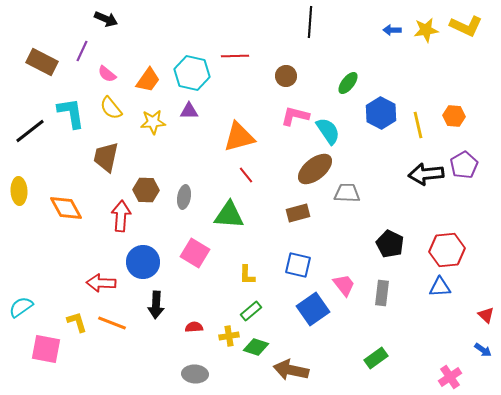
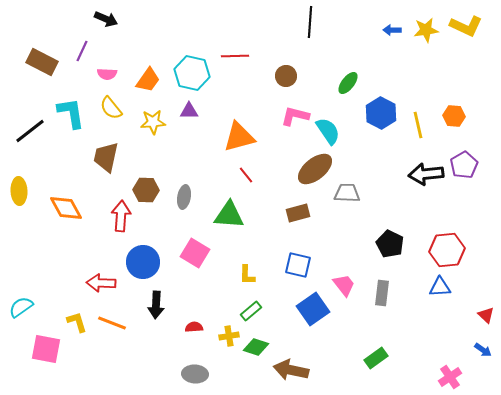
pink semicircle at (107, 74): rotated 36 degrees counterclockwise
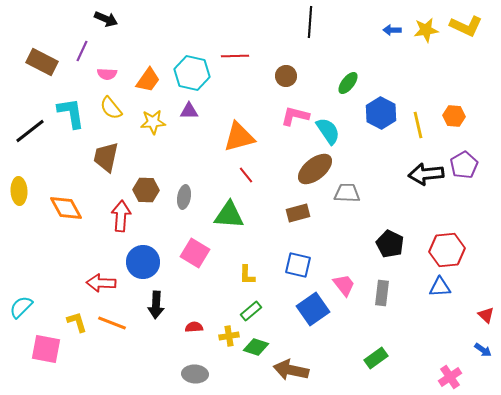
cyan semicircle at (21, 307): rotated 10 degrees counterclockwise
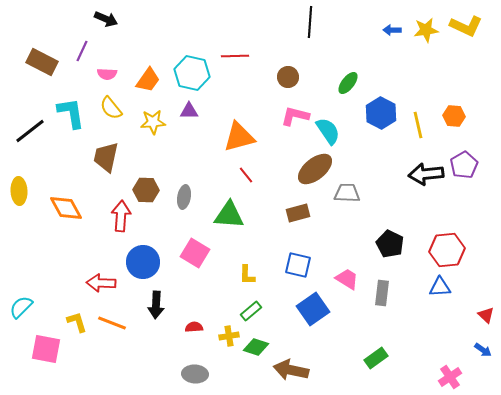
brown circle at (286, 76): moved 2 px right, 1 px down
pink trapezoid at (344, 285): moved 3 px right, 6 px up; rotated 20 degrees counterclockwise
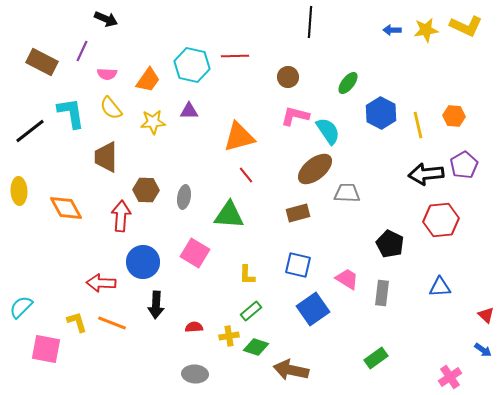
cyan hexagon at (192, 73): moved 8 px up
brown trapezoid at (106, 157): rotated 12 degrees counterclockwise
red hexagon at (447, 250): moved 6 px left, 30 px up
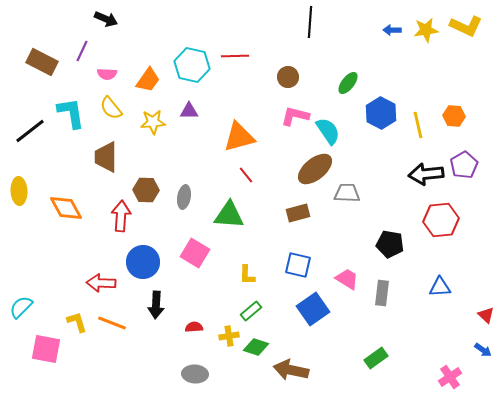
black pentagon at (390, 244): rotated 16 degrees counterclockwise
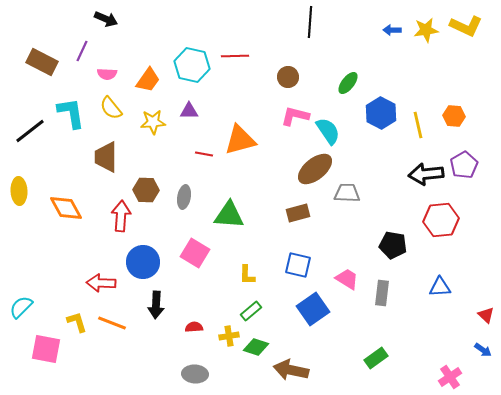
orange triangle at (239, 137): moved 1 px right, 3 px down
red line at (246, 175): moved 42 px left, 21 px up; rotated 42 degrees counterclockwise
black pentagon at (390, 244): moved 3 px right, 1 px down
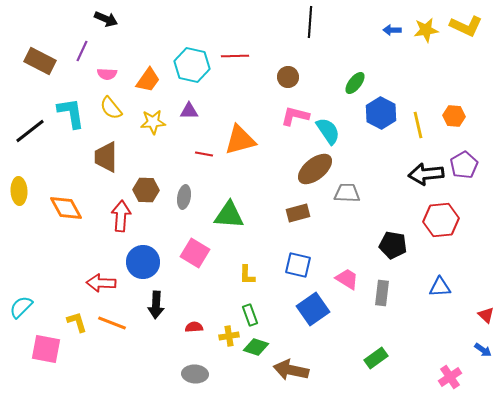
brown rectangle at (42, 62): moved 2 px left, 1 px up
green ellipse at (348, 83): moved 7 px right
green rectangle at (251, 311): moved 1 px left, 4 px down; rotated 70 degrees counterclockwise
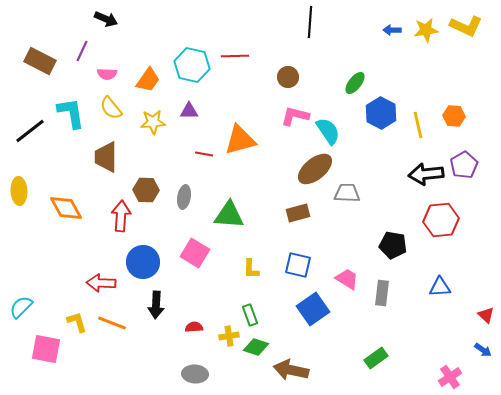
yellow L-shape at (247, 275): moved 4 px right, 6 px up
